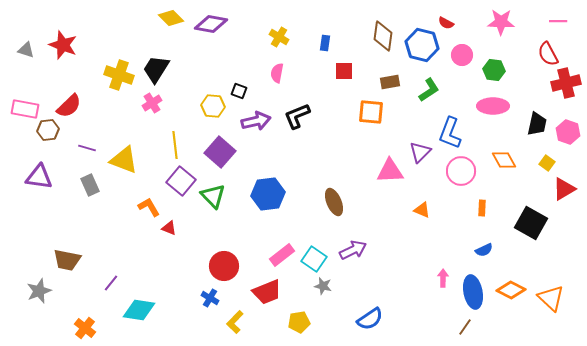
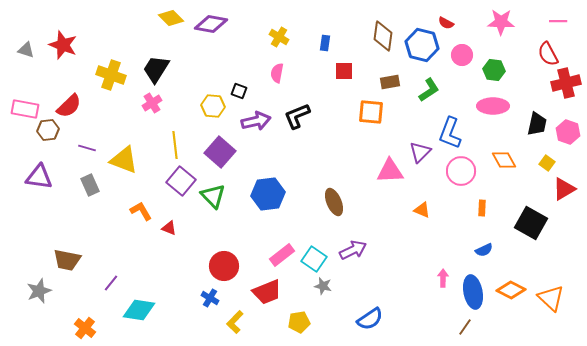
yellow cross at (119, 75): moved 8 px left
orange L-shape at (149, 207): moved 8 px left, 4 px down
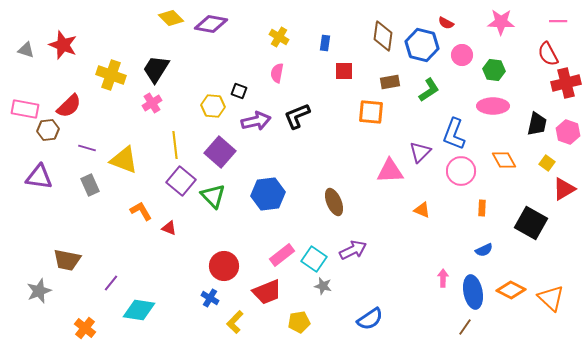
blue L-shape at (450, 133): moved 4 px right, 1 px down
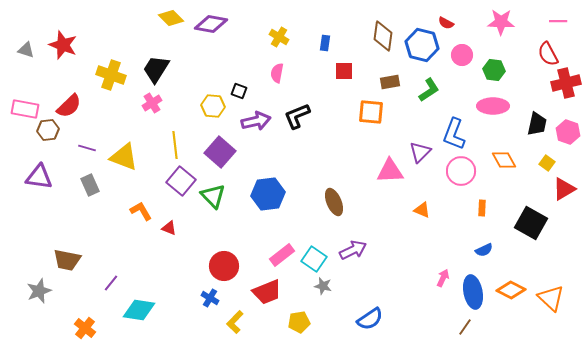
yellow triangle at (124, 160): moved 3 px up
pink arrow at (443, 278): rotated 24 degrees clockwise
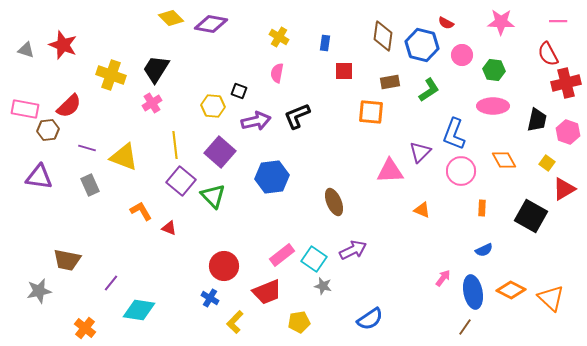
black trapezoid at (537, 124): moved 4 px up
blue hexagon at (268, 194): moved 4 px right, 17 px up
black square at (531, 223): moved 7 px up
pink arrow at (443, 278): rotated 12 degrees clockwise
gray star at (39, 291): rotated 10 degrees clockwise
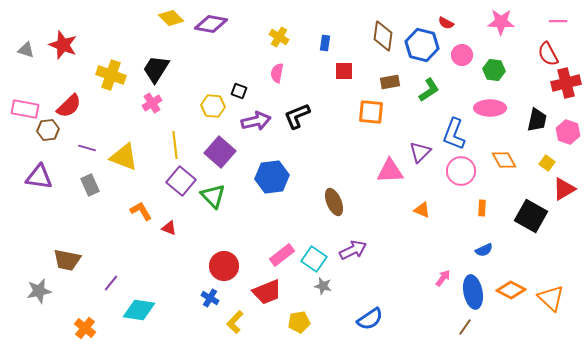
pink ellipse at (493, 106): moved 3 px left, 2 px down
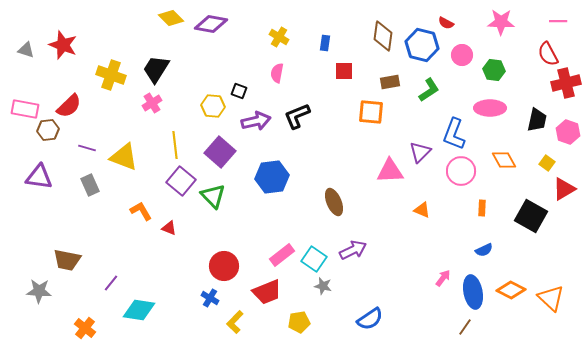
gray star at (39, 291): rotated 15 degrees clockwise
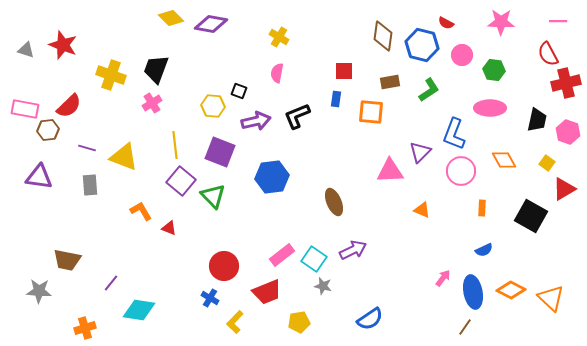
blue rectangle at (325, 43): moved 11 px right, 56 px down
black trapezoid at (156, 69): rotated 12 degrees counterclockwise
purple square at (220, 152): rotated 20 degrees counterclockwise
gray rectangle at (90, 185): rotated 20 degrees clockwise
orange cross at (85, 328): rotated 35 degrees clockwise
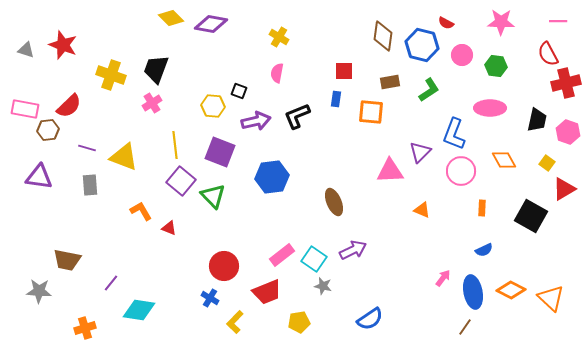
green hexagon at (494, 70): moved 2 px right, 4 px up
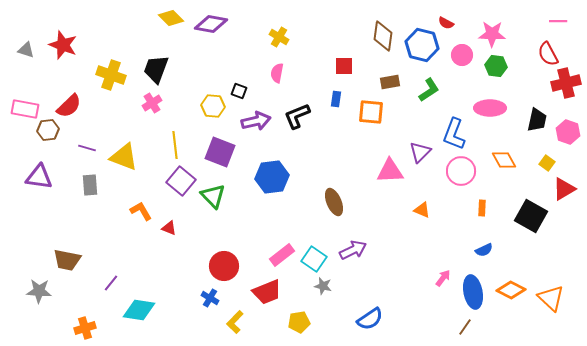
pink star at (501, 22): moved 9 px left, 12 px down
red square at (344, 71): moved 5 px up
